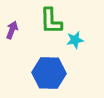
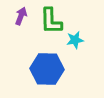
purple arrow: moved 9 px right, 14 px up
blue hexagon: moved 2 px left, 4 px up
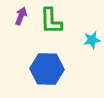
cyan star: moved 17 px right
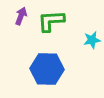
green L-shape: rotated 88 degrees clockwise
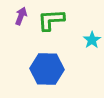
green L-shape: moved 1 px up
cyan star: rotated 24 degrees counterclockwise
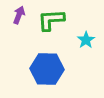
purple arrow: moved 2 px left, 1 px up
cyan star: moved 6 px left
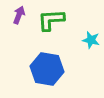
cyan star: moved 5 px right; rotated 24 degrees counterclockwise
blue hexagon: rotated 8 degrees clockwise
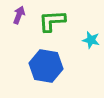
green L-shape: moved 1 px right, 1 px down
blue hexagon: moved 1 px left, 3 px up
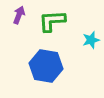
cyan star: rotated 30 degrees counterclockwise
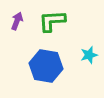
purple arrow: moved 2 px left, 6 px down
cyan star: moved 2 px left, 15 px down
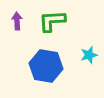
purple arrow: rotated 24 degrees counterclockwise
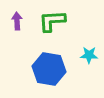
cyan star: rotated 18 degrees clockwise
blue hexagon: moved 3 px right, 3 px down
